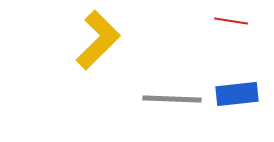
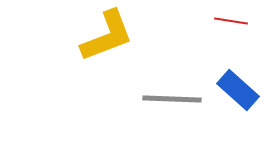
yellow L-shape: moved 9 px right, 4 px up; rotated 24 degrees clockwise
blue rectangle: moved 1 px right, 4 px up; rotated 48 degrees clockwise
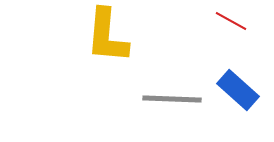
red line: rotated 20 degrees clockwise
yellow L-shape: rotated 116 degrees clockwise
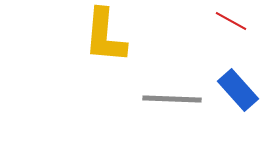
yellow L-shape: moved 2 px left
blue rectangle: rotated 6 degrees clockwise
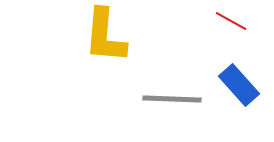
blue rectangle: moved 1 px right, 5 px up
